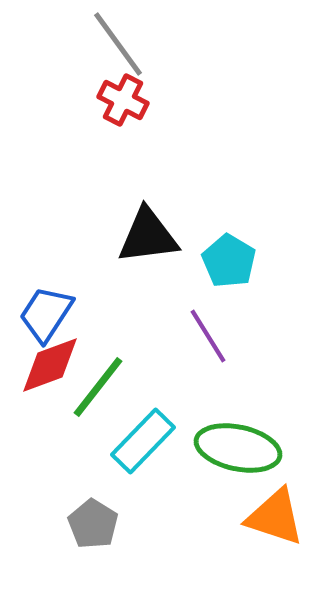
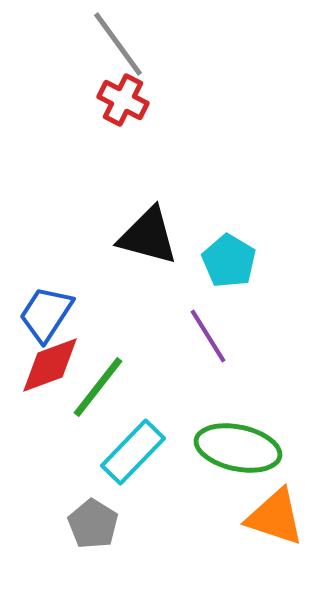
black triangle: rotated 22 degrees clockwise
cyan rectangle: moved 10 px left, 11 px down
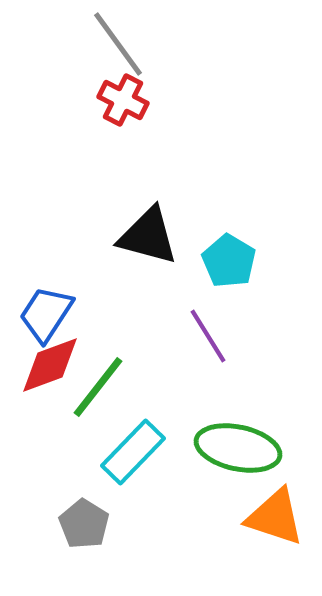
gray pentagon: moved 9 px left
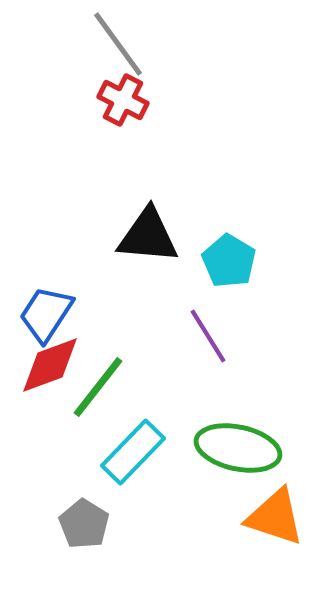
black triangle: rotated 10 degrees counterclockwise
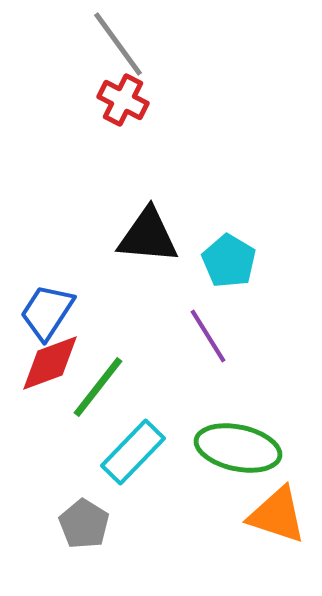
blue trapezoid: moved 1 px right, 2 px up
red diamond: moved 2 px up
orange triangle: moved 2 px right, 2 px up
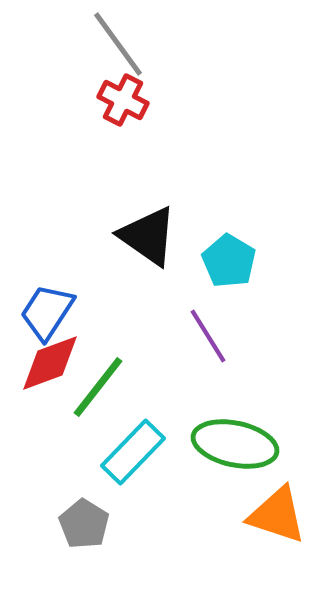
black triangle: rotated 30 degrees clockwise
green ellipse: moved 3 px left, 4 px up
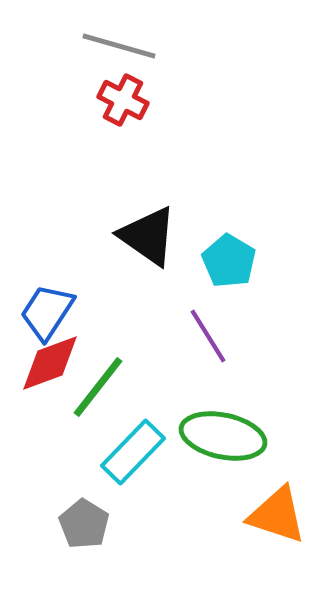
gray line: moved 1 px right, 2 px down; rotated 38 degrees counterclockwise
green ellipse: moved 12 px left, 8 px up
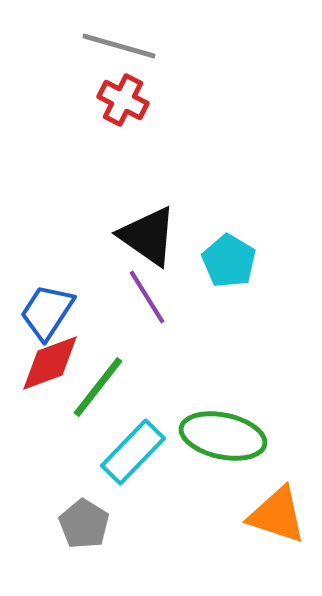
purple line: moved 61 px left, 39 px up
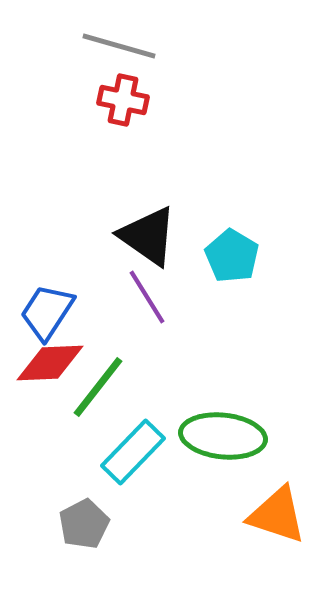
red cross: rotated 15 degrees counterclockwise
cyan pentagon: moved 3 px right, 5 px up
red diamond: rotated 18 degrees clockwise
green ellipse: rotated 6 degrees counterclockwise
gray pentagon: rotated 12 degrees clockwise
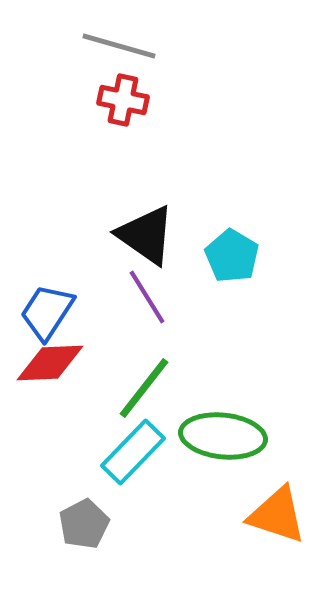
black triangle: moved 2 px left, 1 px up
green line: moved 46 px right, 1 px down
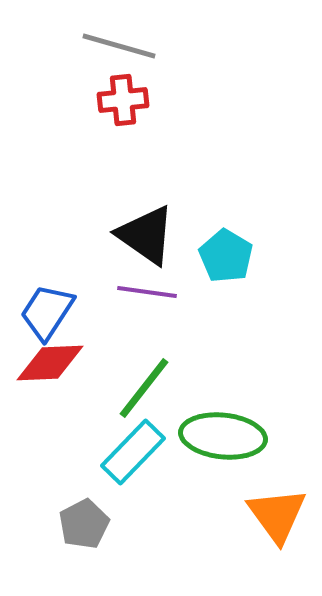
red cross: rotated 18 degrees counterclockwise
cyan pentagon: moved 6 px left
purple line: moved 5 px up; rotated 50 degrees counterclockwise
orange triangle: rotated 36 degrees clockwise
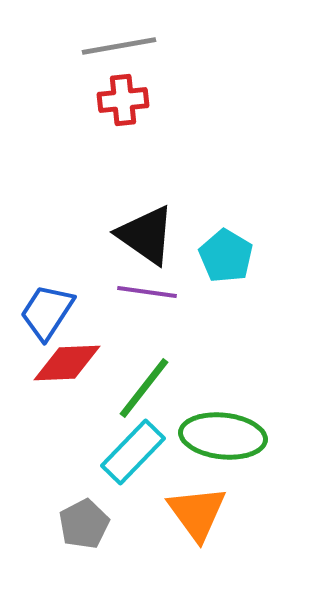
gray line: rotated 26 degrees counterclockwise
red diamond: moved 17 px right
orange triangle: moved 80 px left, 2 px up
